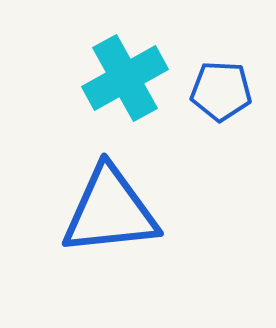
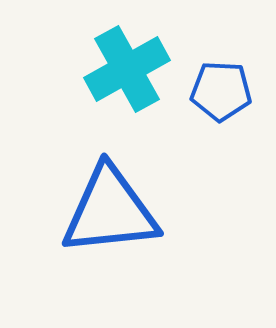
cyan cross: moved 2 px right, 9 px up
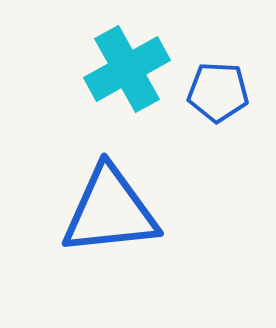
blue pentagon: moved 3 px left, 1 px down
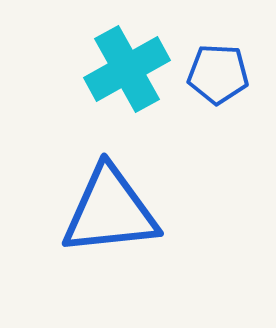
blue pentagon: moved 18 px up
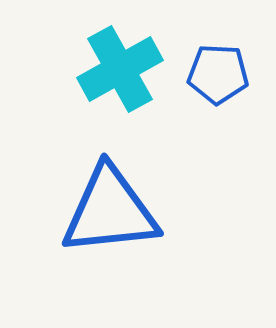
cyan cross: moved 7 px left
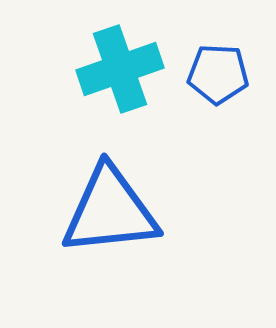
cyan cross: rotated 10 degrees clockwise
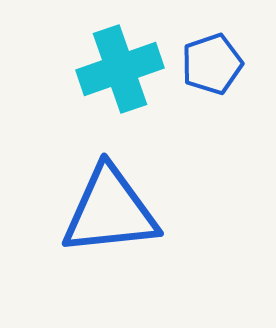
blue pentagon: moved 6 px left, 10 px up; rotated 22 degrees counterclockwise
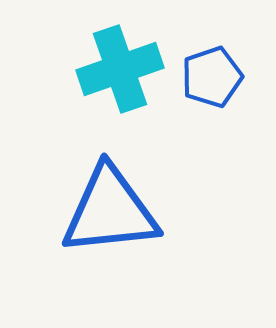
blue pentagon: moved 13 px down
